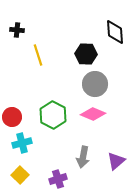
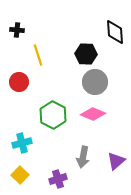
gray circle: moved 2 px up
red circle: moved 7 px right, 35 px up
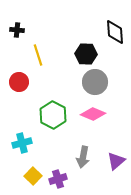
yellow square: moved 13 px right, 1 px down
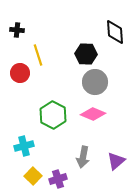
red circle: moved 1 px right, 9 px up
cyan cross: moved 2 px right, 3 px down
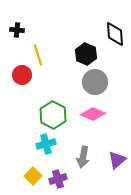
black diamond: moved 2 px down
black hexagon: rotated 20 degrees clockwise
red circle: moved 2 px right, 2 px down
cyan cross: moved 22 px right, 2 px up
purple triangle: moved 1 px right, 1 px up
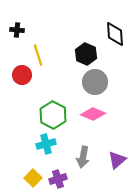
yellow square: moved 2 px down
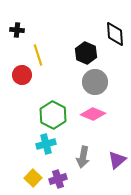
black hexagon: moved 1 px up
